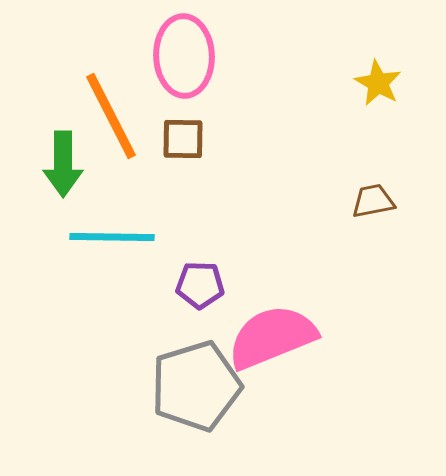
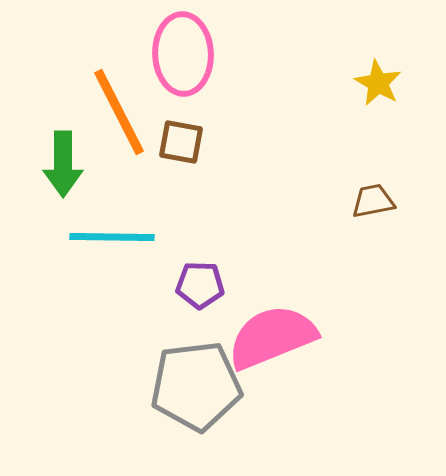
pink ellipse: moved 1 px left, 2 px up
orange line: moved 8 px right, 4 px up
brown square: moved 2 px left, 3 px down; rotated 9 degrees clockwise
gray pentagon: rotated 10 degrees clockwise
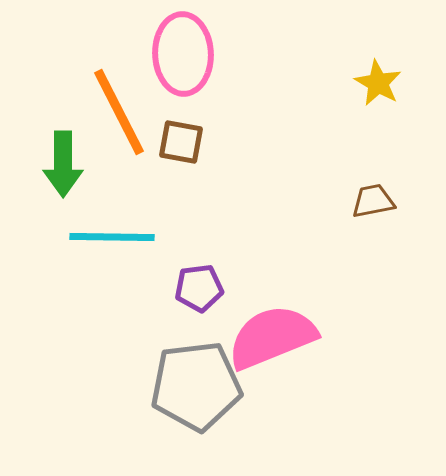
purple pentagon: moved 1 px left, 3 px down; rotated 9 degrees counterclockwise
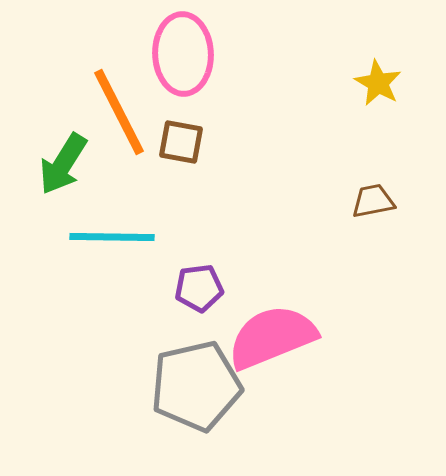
green arrow: rotated 32 degrees clockwise
gray pentagon: rotated 6 degrees counterclockwise
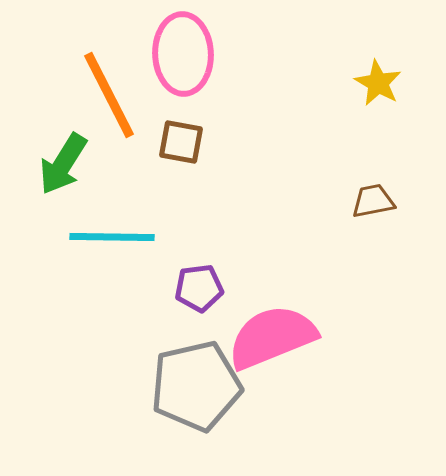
orange line: moved 10 px left, 17 px up
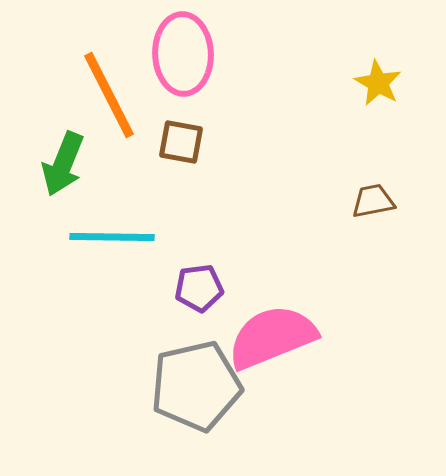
green arrow: rotated 10 degrees counterclockwise
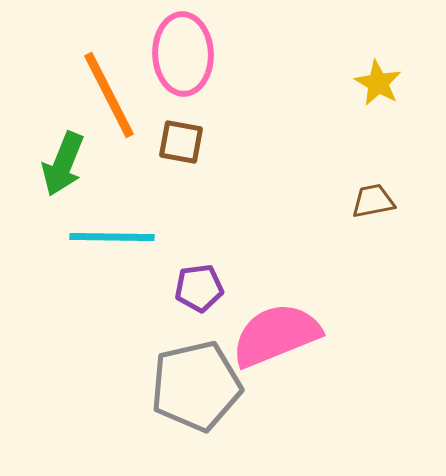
pink semicircle: moved 4 px right, 2 px up
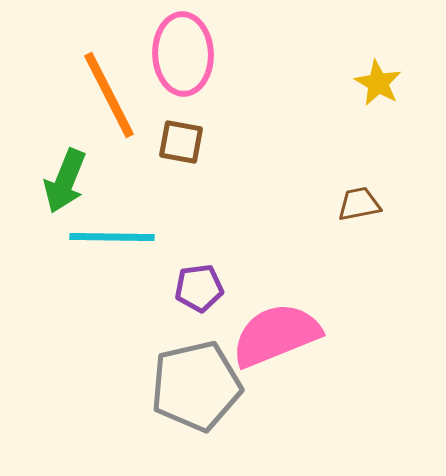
green arrow: moved 2 px right, 17 px down
brown trapezoid: moved 14 px left, 3 px down
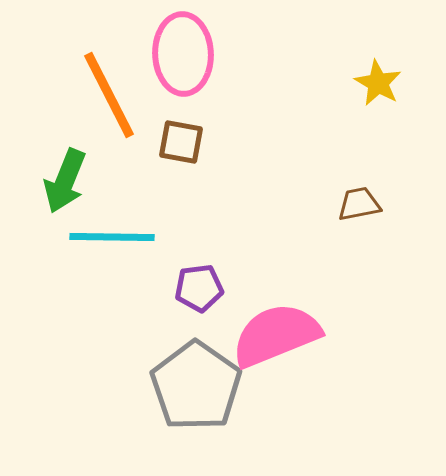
gray pentagon: rotated 24 degrees counterclockwise
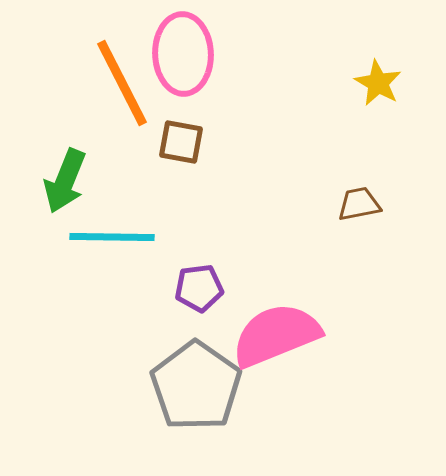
orange line: moved 13 px right, 12 px up
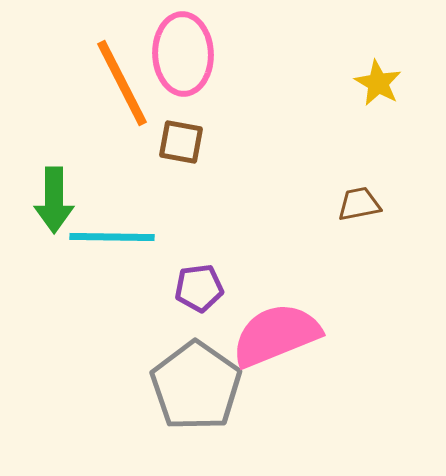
green arrow: moved 11 px left, 19 px down; rotated 22 degrees counterclockwise
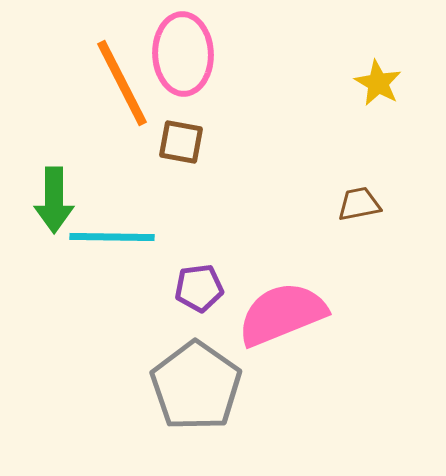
pink semicircle: moved 6 px right, 21 px up
